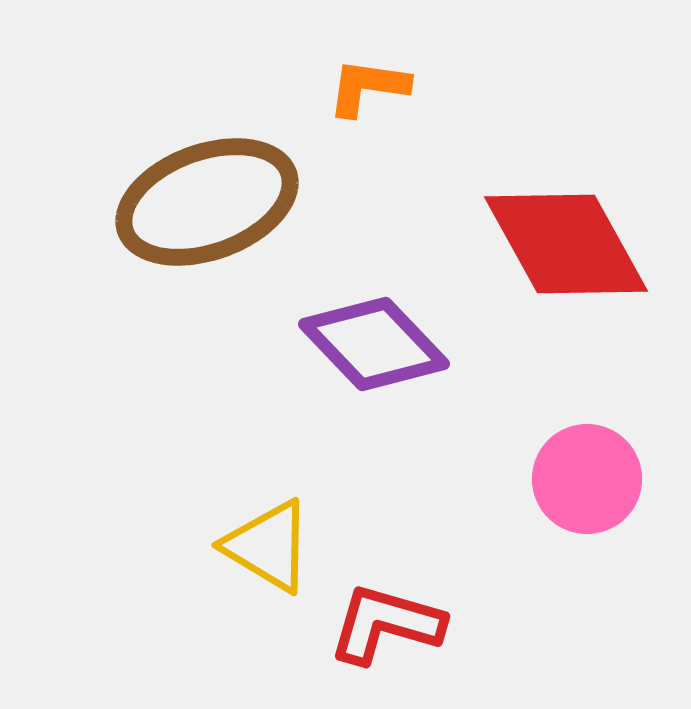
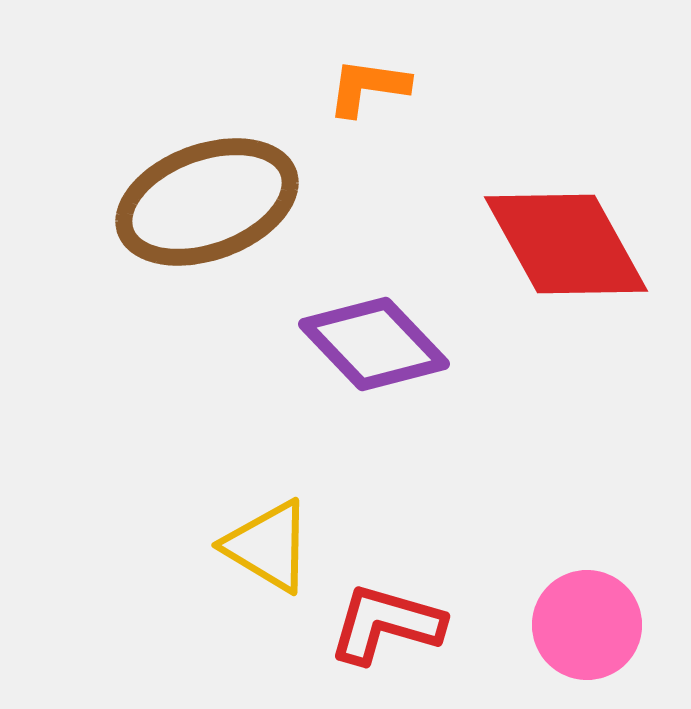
pink circle: moved 146 px down
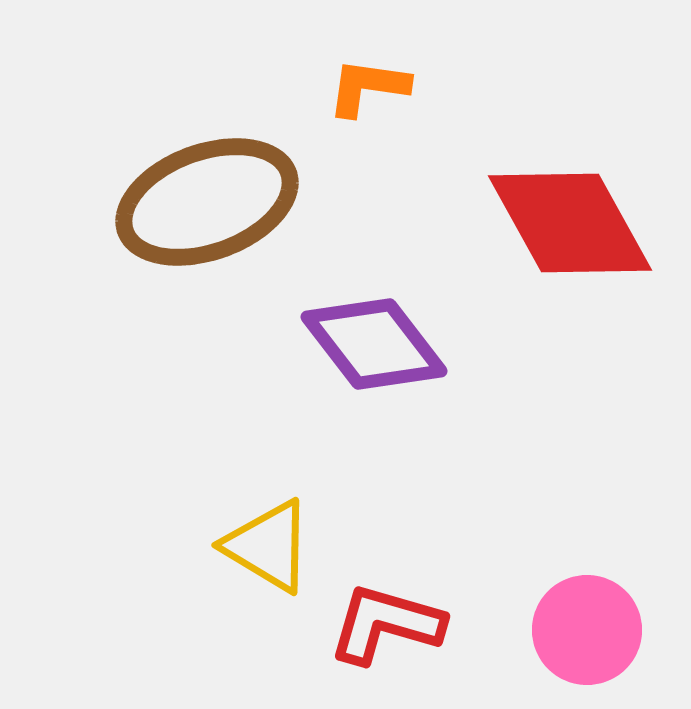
red diamond: moved 4 px right, 21 px up
purple diamond: rotated 6 degrees clockwise
pink circle: moved 5 px down
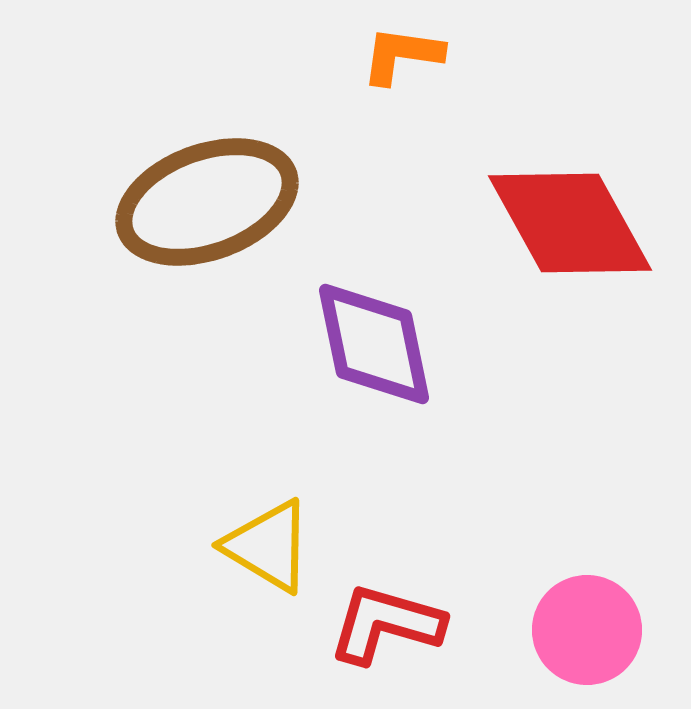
orange L-shape: moved 34 px right, 32 px up
purple diamond: rotated 26 degrees clockwise
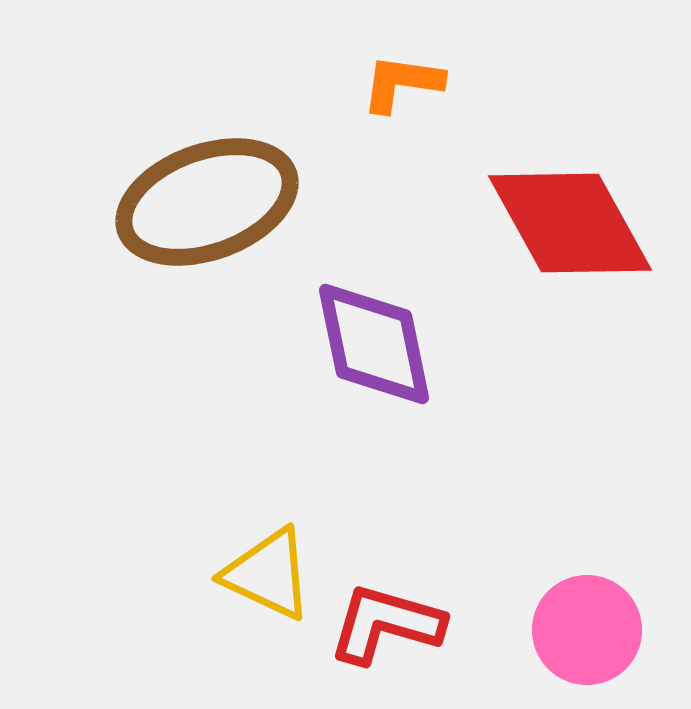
orange L-shape: moved 28 px down
yellow triangle: moved 28 px down; rotated 6 degrees counterclockwise
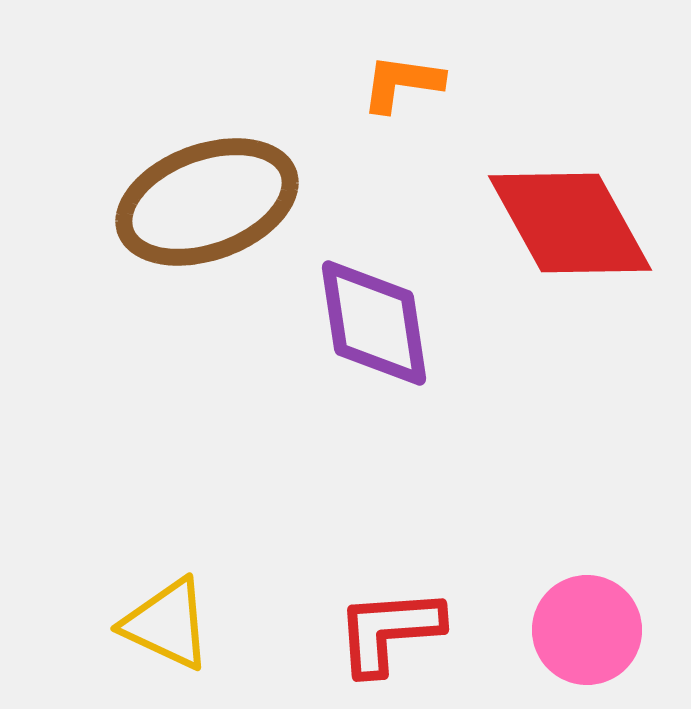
purple diamond: moved 21 px up; rotated 3 degrees clockwise
yellow triangle: moved 101 px left, 50 px down
red L-shape: moved 3 px right, 7 px down; rotated 20 degrees counterclockwise
